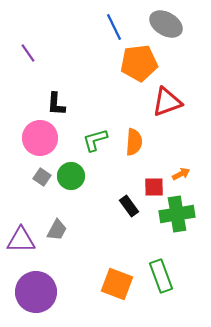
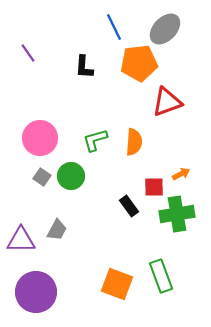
gray ellipse: moved 1 px left, 5 px down; rotated 76 degrees counterclockwise
black L-shape: moved 28 px right, 37 px up
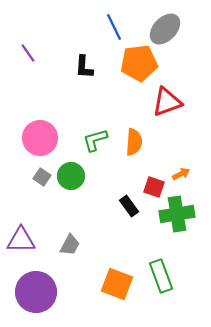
red square: rotated 20 degrees clockwise
gray trapezoid: moved 13 px right, 15 px down
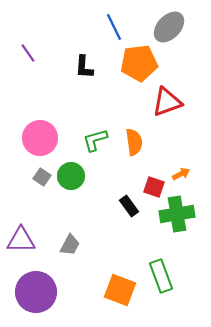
gray ellipse: moved 4 px right, 2 px up
orange semicircle: rotated 12 degrees counterclockwise
orange square: moved 3 px right, 6 px down
